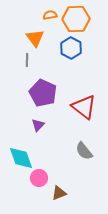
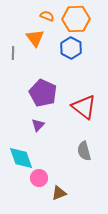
orange semicircle: moved 3 px left, 1 px down; rotated 32 degrees clockwise
gray line: moved 14 px left, 7 px up
gray semicircle: rotated 24 degrees clockwise
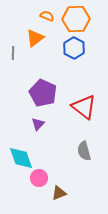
orange triangle: rotated 30 degrees clockwise
blue hexagon: moved 3 px right
purple triangle: moved 1 px up
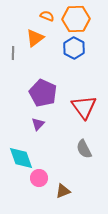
red triangle: rotated 16 degrees clockwise
gray semicircle: moved 2 px up; rotated 12 degrees counterclockwise
brown triangle: moved 4 px right, 2 px up
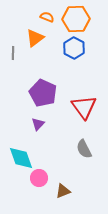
orange semicircle: moved 1 px down
